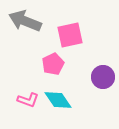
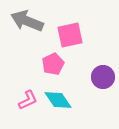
gray arrow: moved 2 px right
pink L-shape: rotated 45 degrees counterclockwise
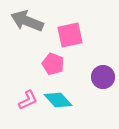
pink pentagon: rotated 25 degrees counterclockwise
cyan diamond: rotated 8 degrees counterclockwise
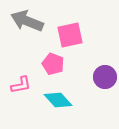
purple circle: moved 2 px right
pink L-shape: moved 7 px left, 15 px up; rotated 15 degrees clockwise
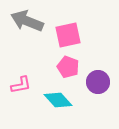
pink square: moved 2 px left
pink pentagon: moved 15 px right, 3 px down
purple circle: moved 7 px left, 5 px down
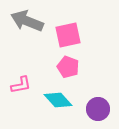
purple circle: moved 27 px down
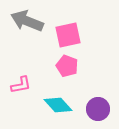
pink pentagon: moved 1 px left, 1 px up
cyan diamond: moved 5 px down
